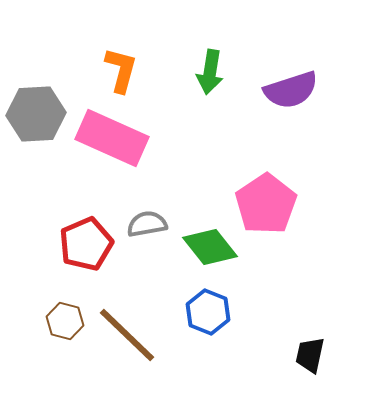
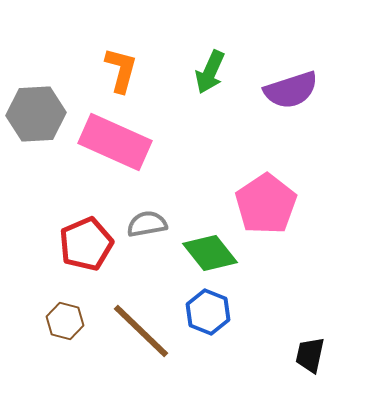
green arrow: rotated 15 degrees clockwise
pink rectangle: moved 3 px right, 4 px down
green diamond: moved 6 px down
brown line: moved 14 px right, 4 px up
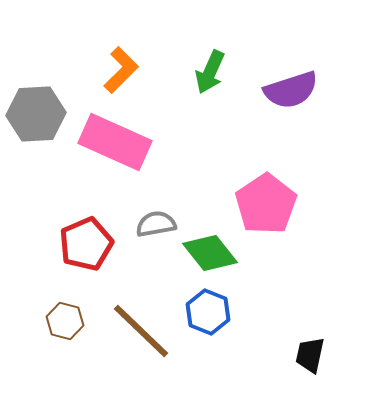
orange L-shape: rotated 30 degrees clockwise
gray semicircle: moved 9 px right
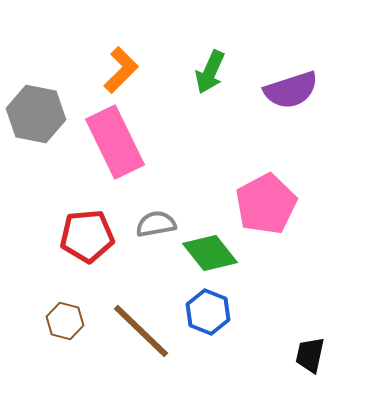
gray hexagon: rotated 14 degrees clockwise
pink rectangle: rotated 40 degrees clockwise
pink pentagon: rotated 6 degrees clockwise
red pentagon: moved 1 px right, 8 px up; rotated 18 degrees clockwise
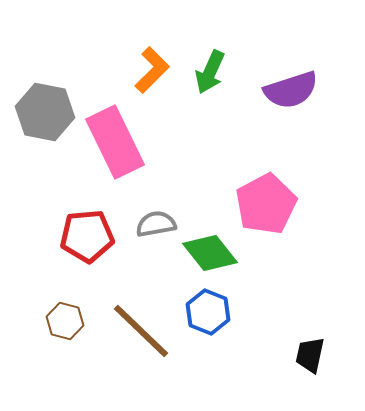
orange L-shape: moved 31 px right
gray hexagon: moved 9 px right, 2 px up
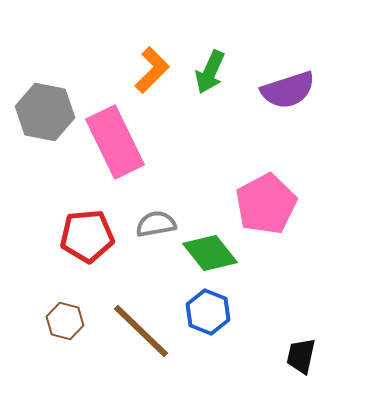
purple semicircle: moved 3 px left
black trapezoid: moved 9 px left, 1 px down
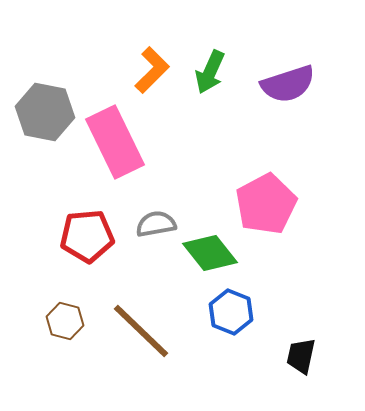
purple semicircle: moved 6 px up
blue hexagon: moved 23 px right
